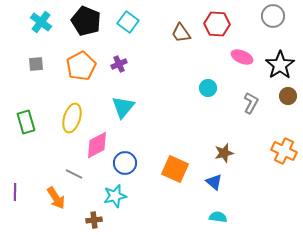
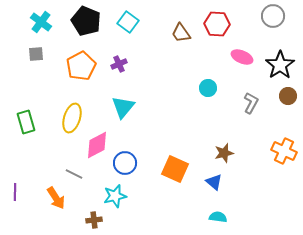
gray square: moved 10 px up
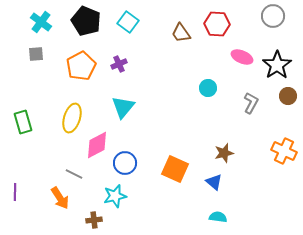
black star: moved 3 px left
green rectangle: moved 3 px left
orange arrow: moved 4 px right
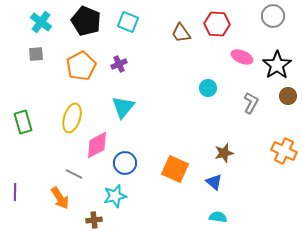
cyan square: rotated 15 degrees counterclockwise
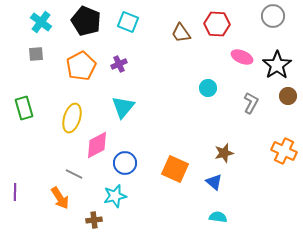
green rectangle: moved 1 px right, 14 px up
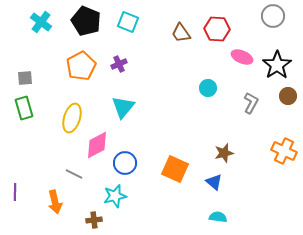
red hexagon: moved 5 px down
gray square: moved 11 px left, 24 px down
orange arrow: moved 5 px left, 4 px down; rotated 20 degrees clockwise
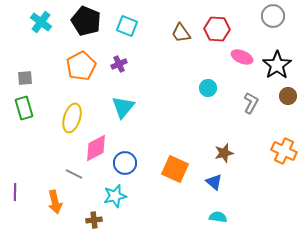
cyan square: moved 1 px left, 4 px down
pink diamond: moved 1 px left, 3 px down
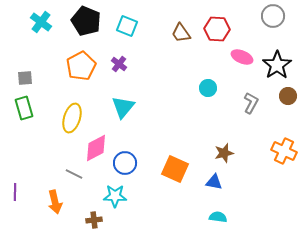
purple cross: rotated 28 degrees counterclockwise
blue triangle: rotated 30 degrees counterclockwise
cyan star: rotated 15 degrees clockwise
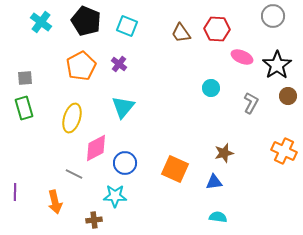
cyan circle: moved 3 px right
blue triangle: rotated 18 degrees counterclockwise
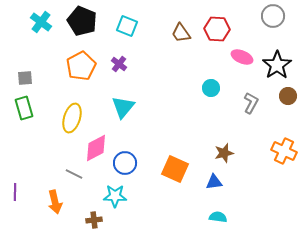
black pentagon: moved 4 px left
